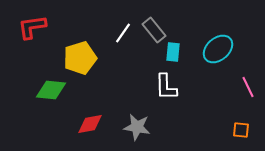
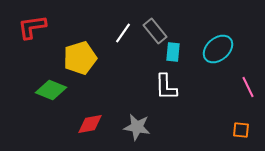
gray rectangle: moved 1 px right, 1 px down
green diamond: rotated 16 degrees clockwise
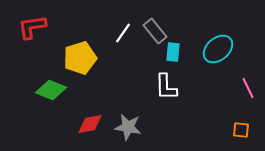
pink line: moved 1 px down
gray star: moved 9 px left
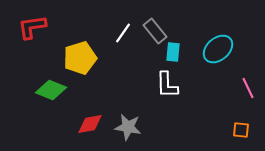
white L-shape: moved 1 px right, 2 px up
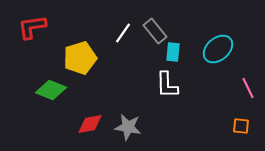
orange square: moved 4 px up
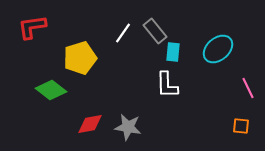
green diamond: rotated 16 degrees clockwise
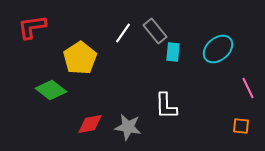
yellow pentagon: rotated 16 degrees counterclockwise
white L-shape: moved 1 px left, 21 px down
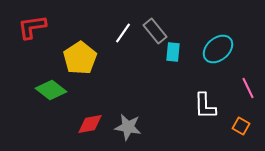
white L-shape: moved 39 px right
orange square: rotated 24 degrees clockwise
